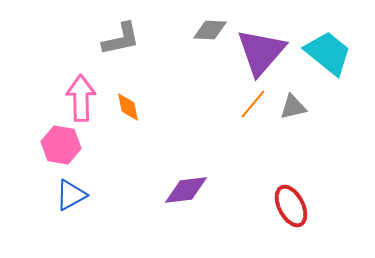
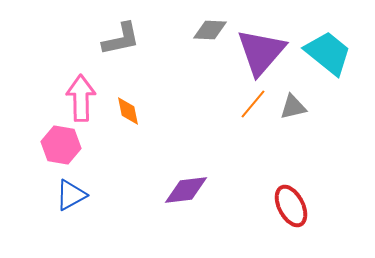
orange diamond: moved 4 px down
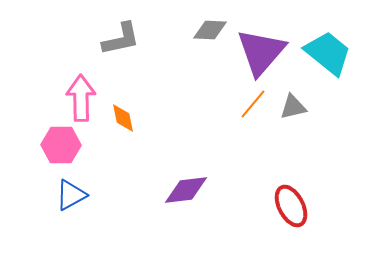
orange diamond: moved 5 px left, 7 px down
pink hexagon: rotated 9 degrees counterclockwise
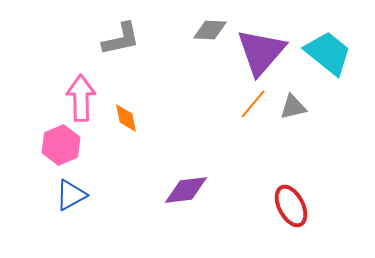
orange diamond: moved 3 px right
pink hexagon: rotated 24 degrees counterclockwise
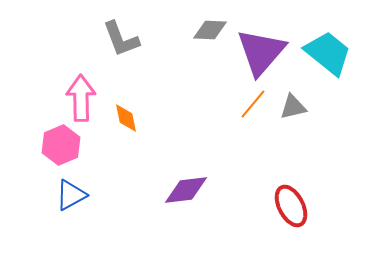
gray L-shape: rotated 81 degrees clockwise
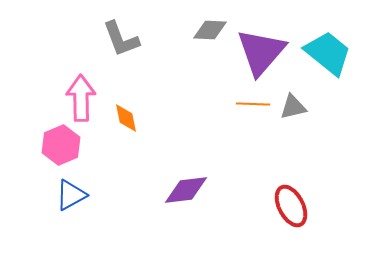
orange line: rotated 52 degrees clockwise
